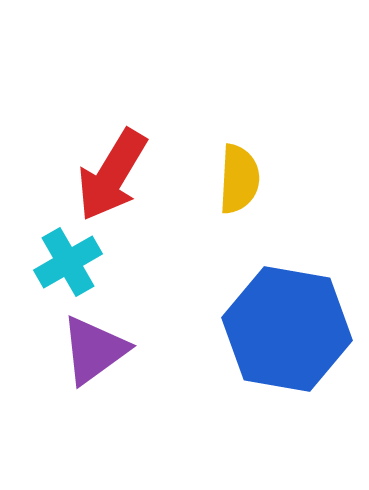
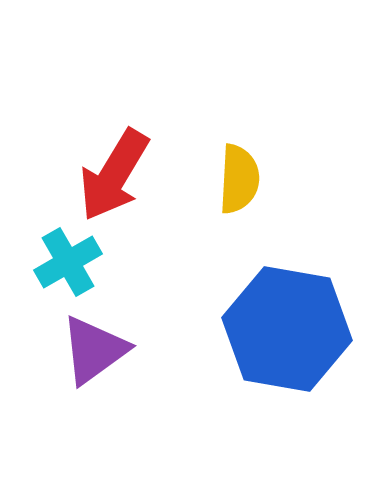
red arrow: moved 2 px right
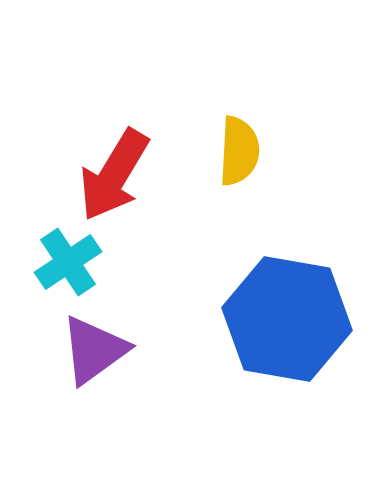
yellow semicircle: moved 28 px up
cyan cross: rotated 4 degrees counterclockwise
blue hexagon: moved 10 px up
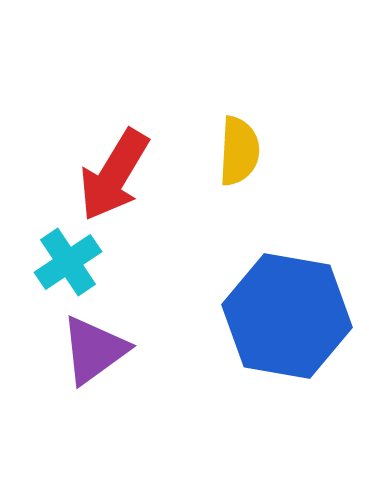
blue hexagon: moved 3 px up
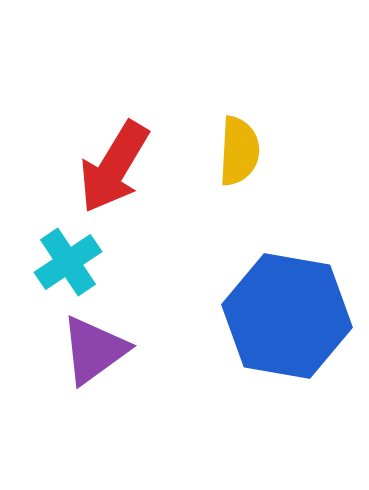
red arrow: moved 8 px up
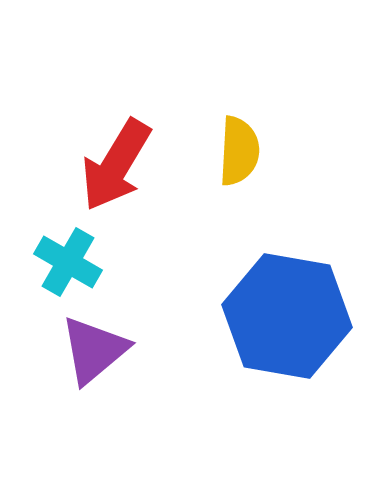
red arrow: moved 2 px right, 2 px up
cyan cross: rotated 26 degrees counterclockwise
purple triangle: rotated 4 degrees counterclockwise
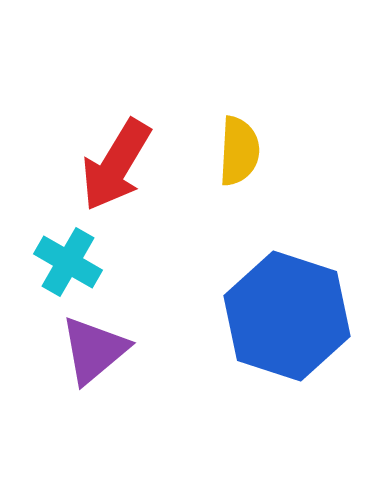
blue hexagon: rotated 8 degrees clockwise
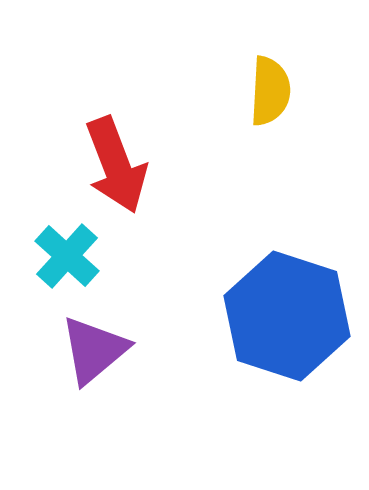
yellow semicircle: moved 31 px right, 60 px up
red arrow: rotated 52 degrees counterclockwise
cyan cross: moved 1 px left, 6 px up; rotated 12 degrees clockwise
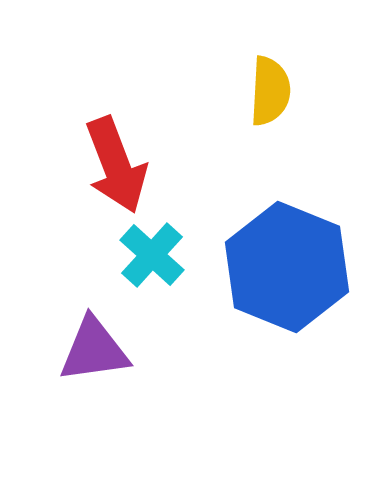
cyan cross: moved 85 px right, 1 px up
blue hexagon: moved 49 px up; rotated 4 degrees clockwise
purple triangle: rotated 32 degrees clockwise
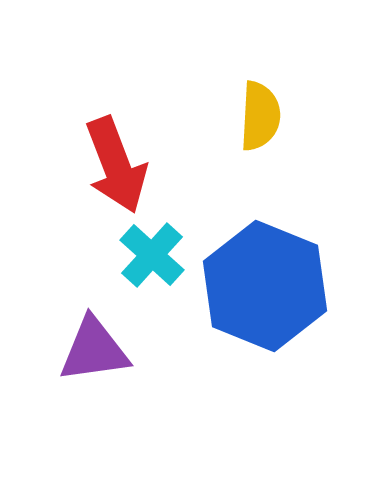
yellow semicircle: moved 10 px left, 25 px down
blue hexagon: moved 22 px left, 19 px down
